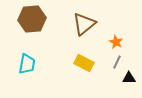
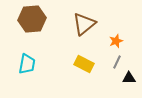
orange star: moved 1 px up; rotated 24 degrees clockwise
yellow rectangle: moved 1 px down
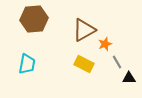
brown hexagon: moved 2 px right
brown triangle: moved 6 px down; rotated 10 degrees clockwise
orange star: moved 11 px left, 3 px down
gray line: rotated 56 degrees counterclockwise
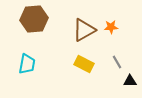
orange star: moved 6 px right, 17 px up; rotated 16 degrees clockwise
black triangle: moved 1 px right, 3 px down
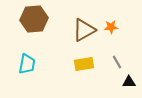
yellow rectangle: rotated 36 degrees counterclockwise
black triangle: moved 1 px left, 1 px down
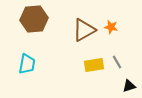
orange star: rotated 16 degrees clockwise
yellow rectangle: moved 10 px right, 1 px down
black triangle: moved 4 px down; rotated 16 degrees counterclockwise
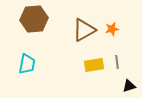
orange star: moved 1 px right, 2 px down; rotated 24 degrees counterclockwise
gray line: rotated 24 degrees clockwise
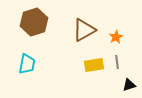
brown hexagon: moved 3 px down; rotated 12 degrees counterclockwise
orange star: moved 4 px right, 8 px down; rotated 16 degrees counterclockwise
black triangle: moved 1 px up
